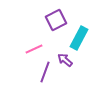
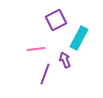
pink line: moved 2 px right; rotated 18 degrees clockwise
purple arrow: rotated 28 degrees clockwise
purple line: moved 2 px down
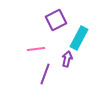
purple arrow: moved 2 px right, 1 px up; rotated 35 degrees clockwise
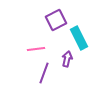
cyan rectangle: rotated 55 degrees counterclockwise
purple line: moved 1 px left, 1 px up
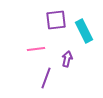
purple square: rotated 20 degrees clockwise
cyan rectangle: moved 5 px right, 7 px up
purple line: moved 2 px right, 5 px down
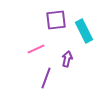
pink line: rotated 18 degrees counterclockwise
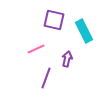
purple square: moved 2 px left; rotated 20 degrees clockwise
